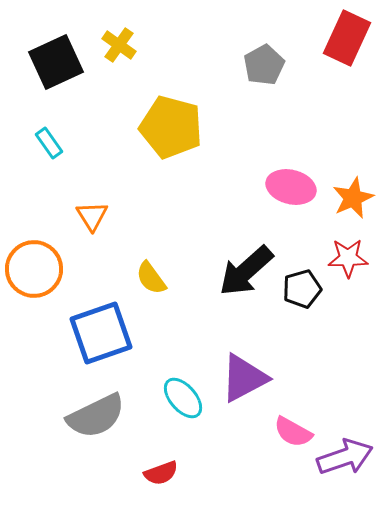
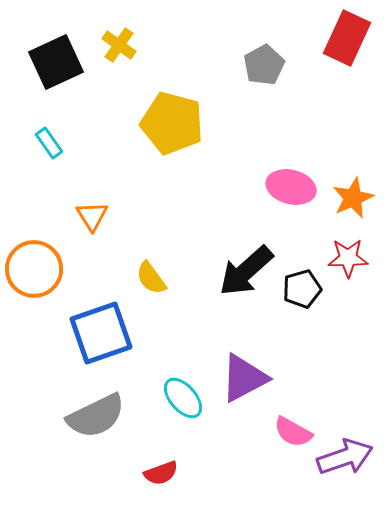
yellow pentagon: moved 1 px right, 4 px up
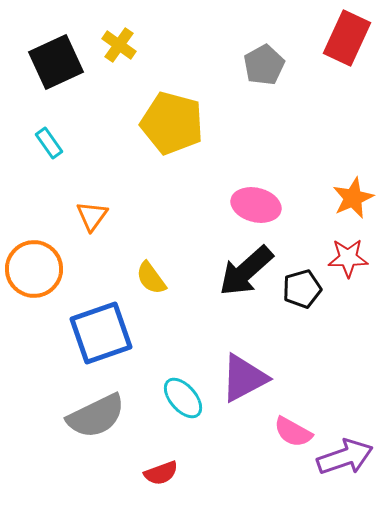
pink ellipse: moved 35 px left, 18 px down
orange triangle: rotated 8 degrees clockwise
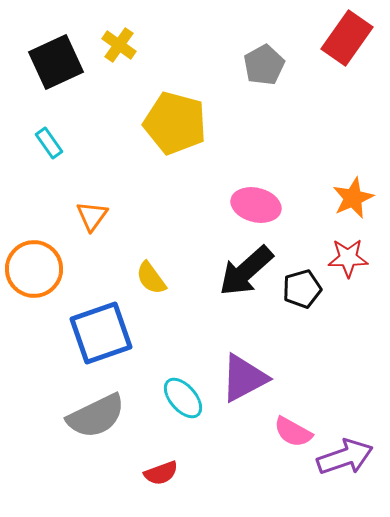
red rectangle: rotated 10 degrees clockwise
yellow pentagon: moved 3 px right
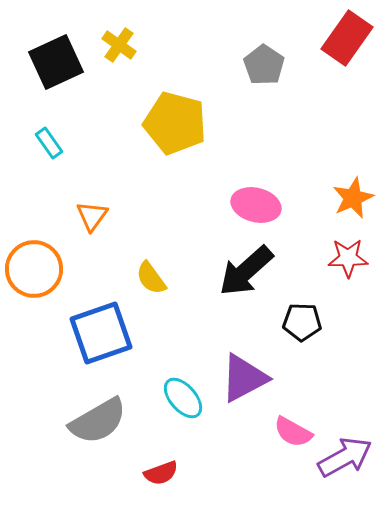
gray pentagon: rotated 9 degrees counterclockwise
black pentagon: moved 33 px down; rotated 18 degrees clockwise
gray semicircle: moved 2 px right, 5 px down; rotated 4 degrees counterclockwise
purple arrow: rotated 10 degrees counterclockwise
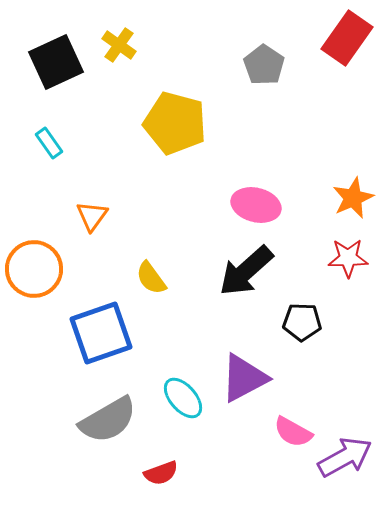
gray semicircle: moved 10 px right, 1 px up
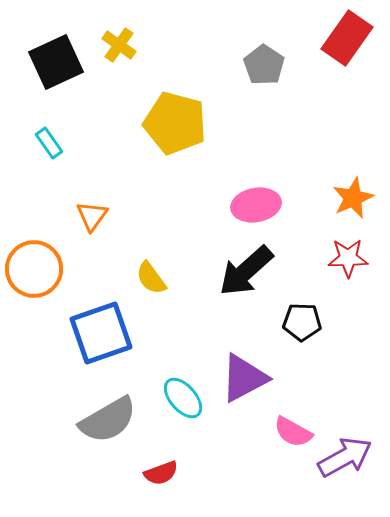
pink ellipse: rotated 24 degrees counterclockwise
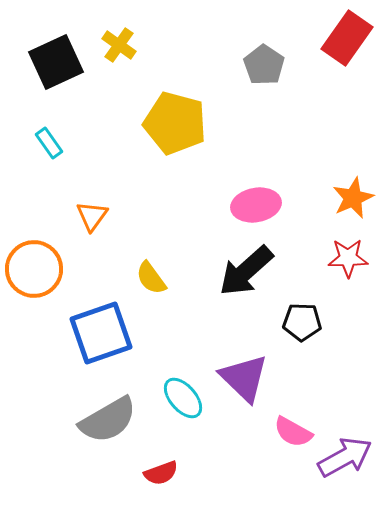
purple triangle: rotated 48 degrees counterclockwise
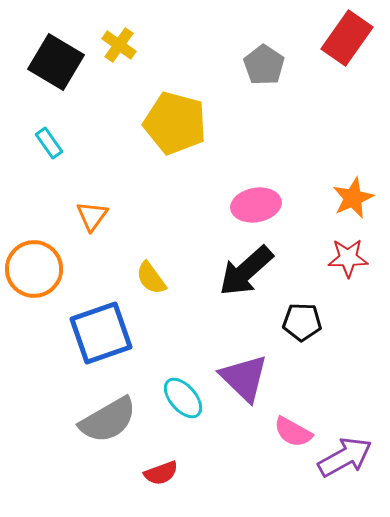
black square: rotated 34 degrees counterclockwise
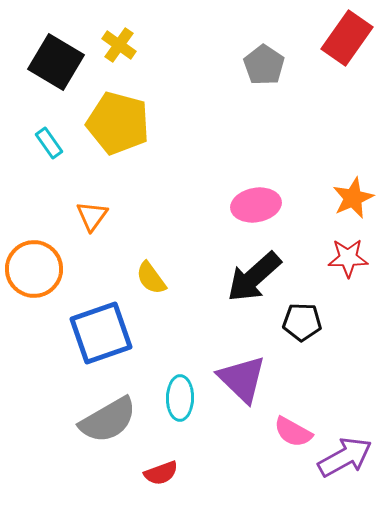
yellow pentagon: moved 57 px left
black arrow: moved 8 px right, 6 px down
purple triangle: moved 2 px left, 1 px down
cyan ellipse: moved 3 px left; rotated 42 degrees clockwise
